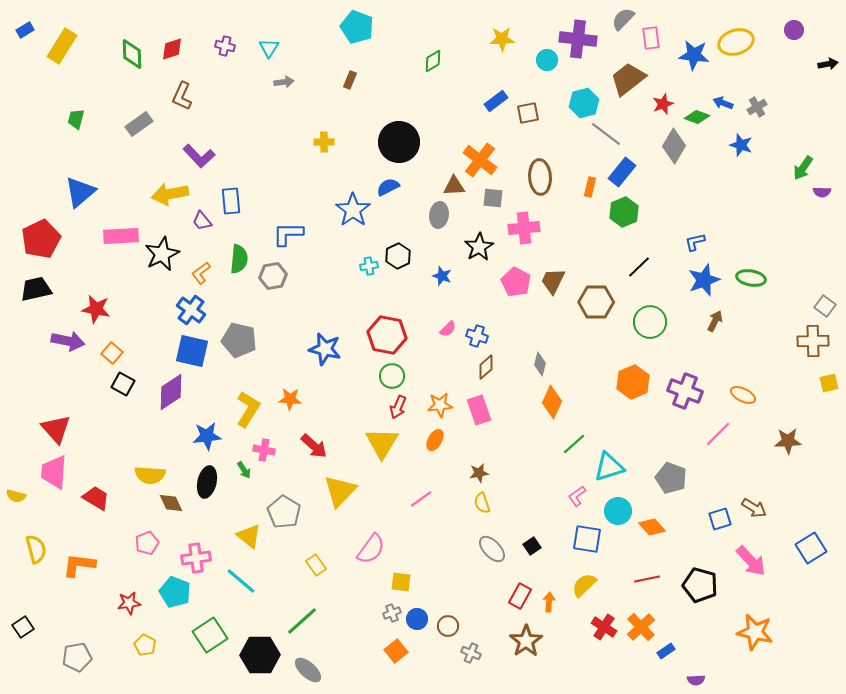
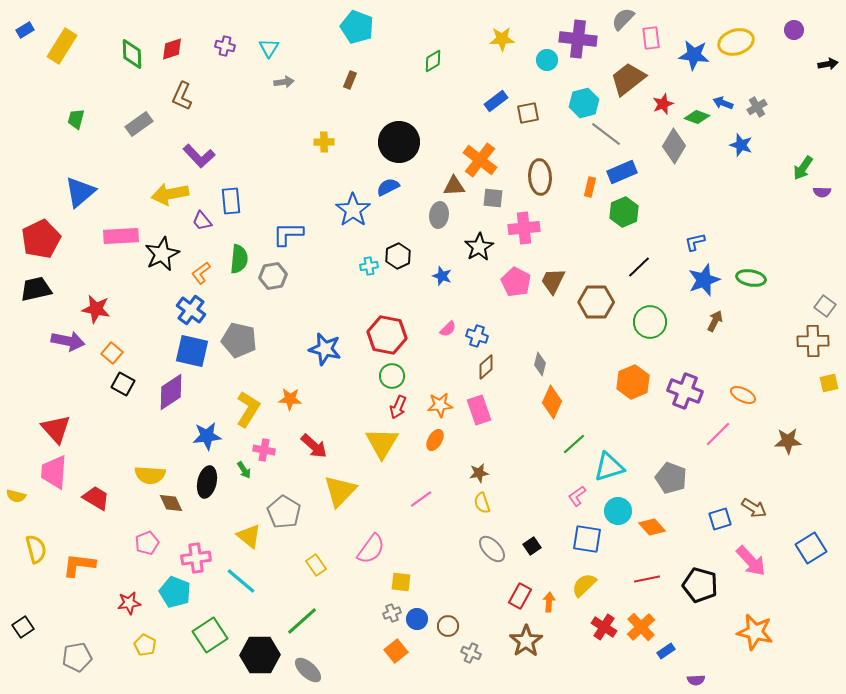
blue rectangle at (622, 172): rotated 28 degrees clockwise
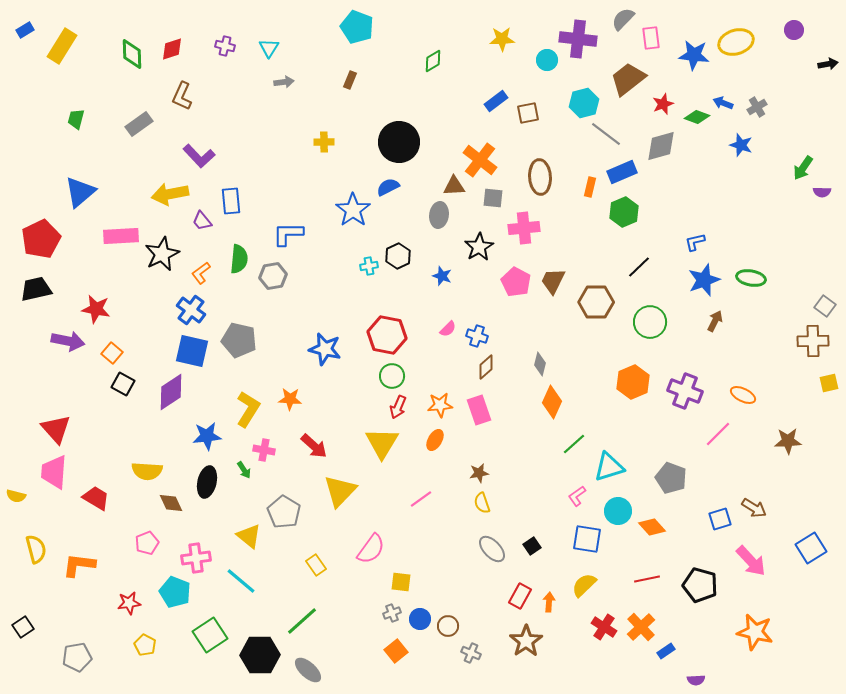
gray diamond at (674, 146): moved 13 px left; rotated 44 degrees clockwise
yellow semicircle at (150, 475): moved 3 px left, 4 px up
blue circle at (417, 619): moved 3 px right
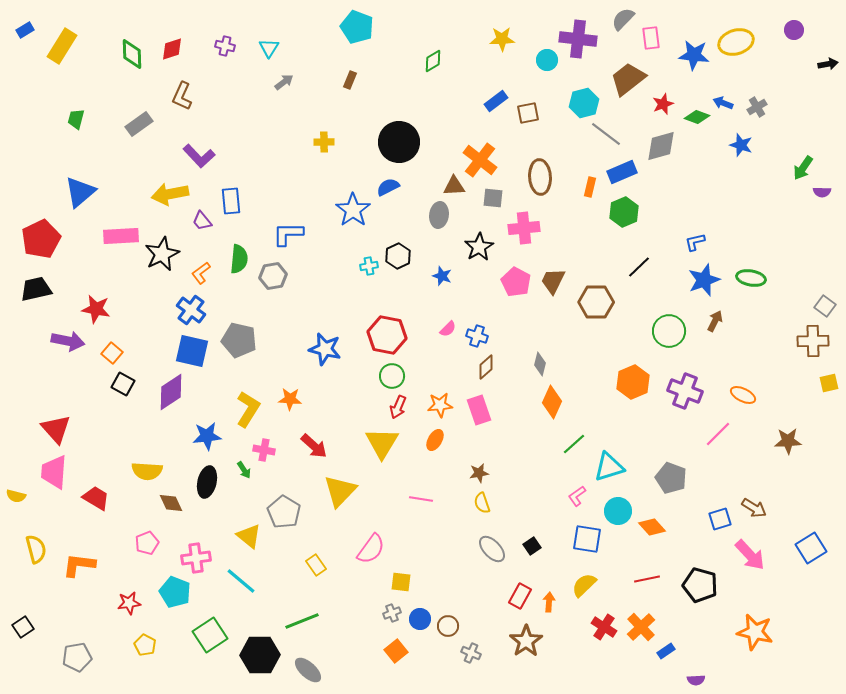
gray arrow at (284, 82): rotated 30 degrees counterclockwise
green circle at (650, 322): moved 19 px right, 9 px down
pink line at (421, 499): rotated 45 degrees clockwise
pink arrow at (751, 561): moved 1 px left, 6 px up
green line at (302, 621): rotated 20 degrees clockwise
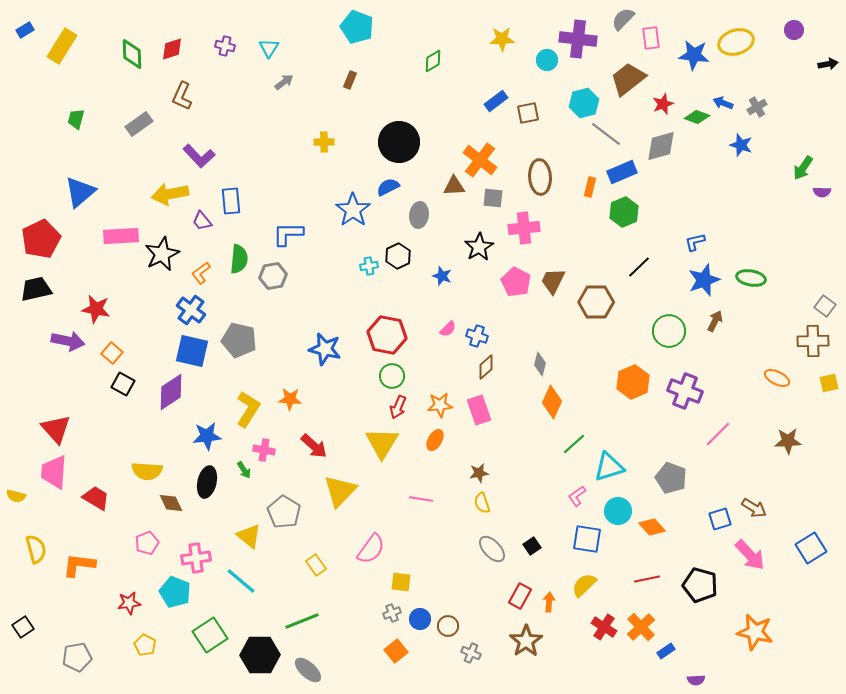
gray ellipse at (439, 215): moved 20 px left
orange ellipse at (743, 395): moved 34 px right, 17 px up
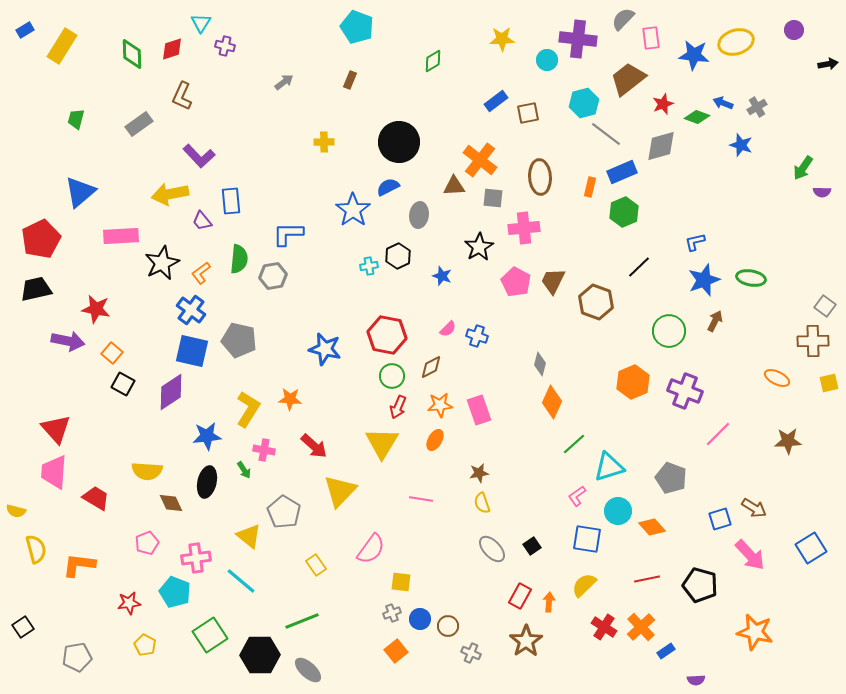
cyan triangle at (269, 48): moved 68 px left, 25 px up
black star at (162, 254): moved 9 px down
brown hexagon at (596, 302): rotated 20 degrees clockwise
brown diamond at (486, 367): moved 55 px left; rotated 15 degrees clockwise
yellow semicircle at (16, 496): moved 15 px down
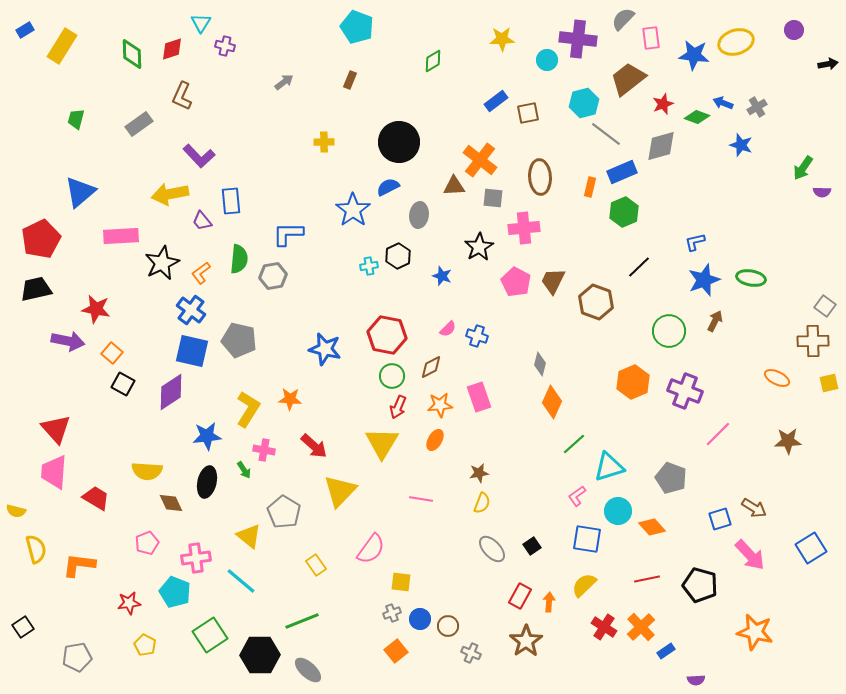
pink rectangle at (479, 410): moved 13 px up
yellow semicircle at (482, 503): rotated 140 degrees counterclockwise
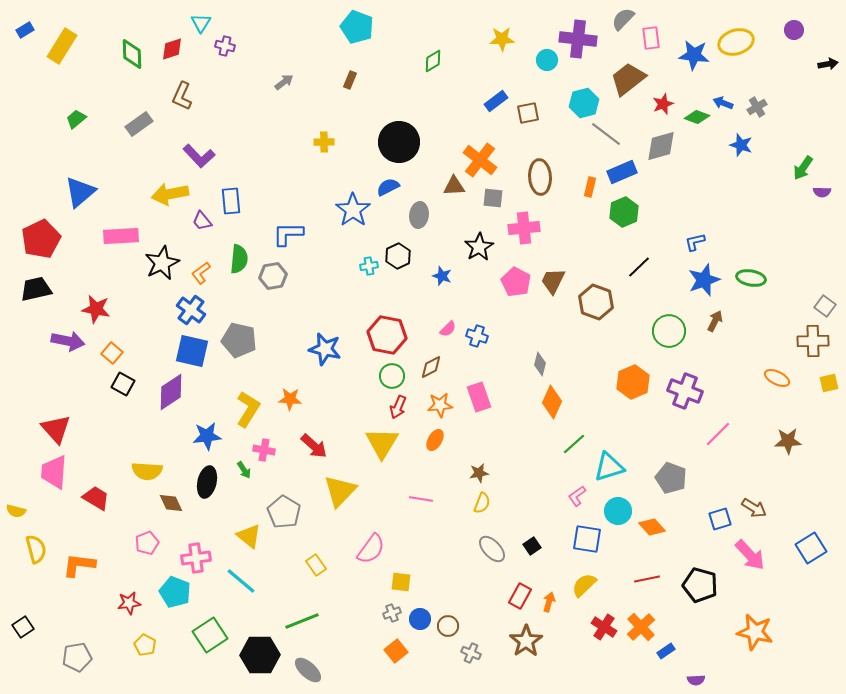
green trapezoid at (76, 119): rotated 35 degrees clockwise
orange arrow at (549, 602): rotated 12 degrees clockwise
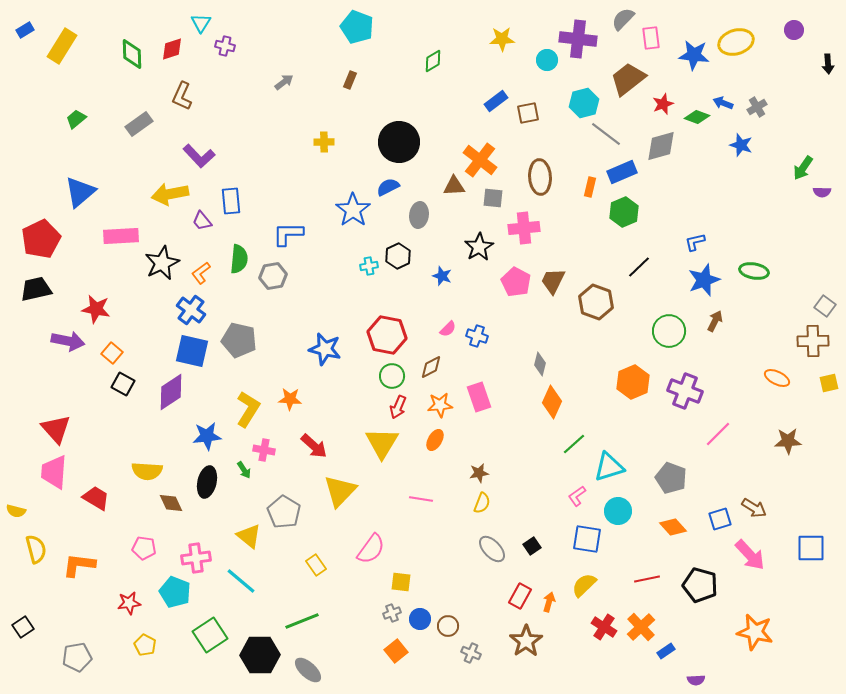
black arrow at (828, 64): rotated 96 degrees clockwise
green ellipse at (751, 278): moved 3 px right, 7 px up
orange diamond at (652, 527): moved 21 px right
pink pentagon at (147, 543): moved 3 px left, 5 px down; rotated 30 degrees clockwise
blue square at (811, 548): rotated 32 degrees clockwise
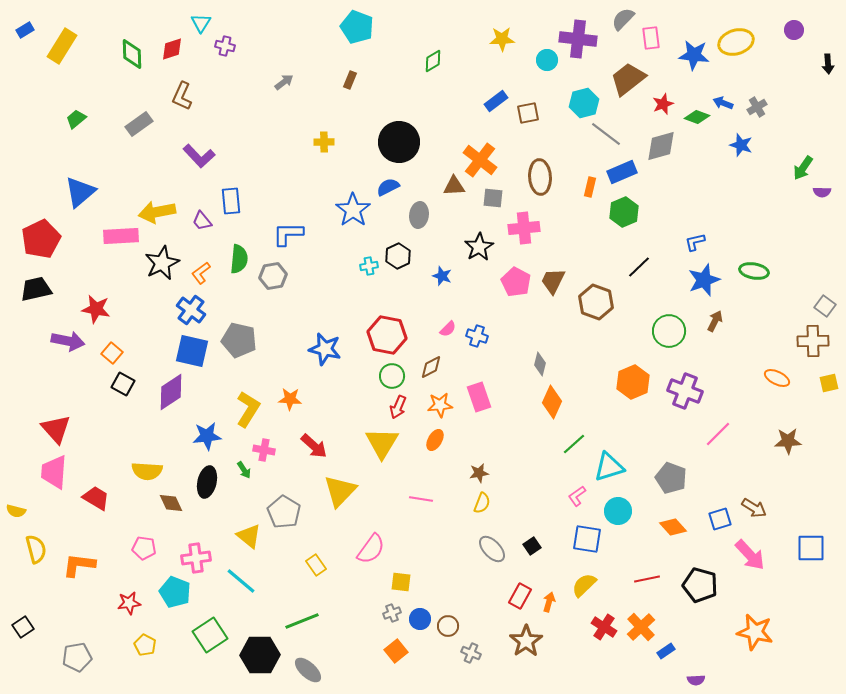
yellow arrow at (170, 194): moved 13 px left, 18 px down
